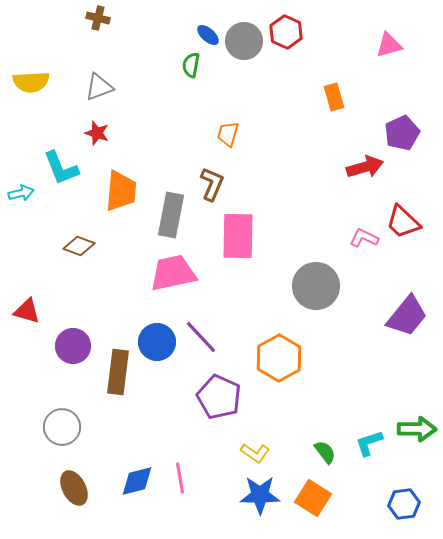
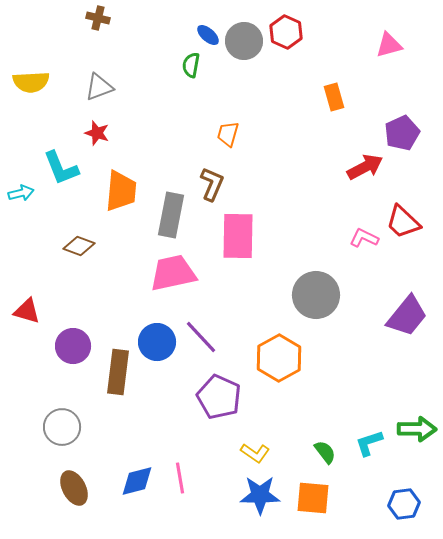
red arrow at (365, 167): rotated 12 degrees counterclockwise
gray circle at (316, 286): moved 9 px down
orange square at (313, 498): rotated 27 degrees counterclockwise
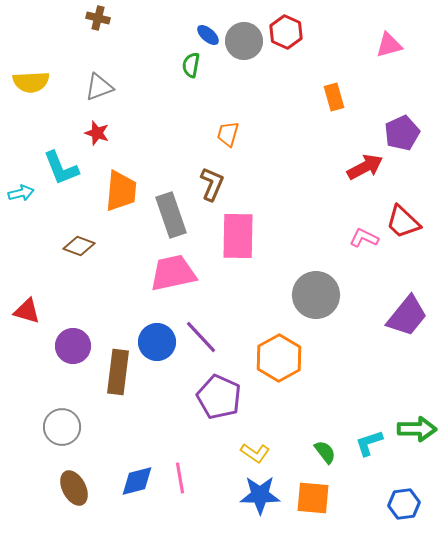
gray rectangle at (171, 215): rotated 30 degrees counterclockwise
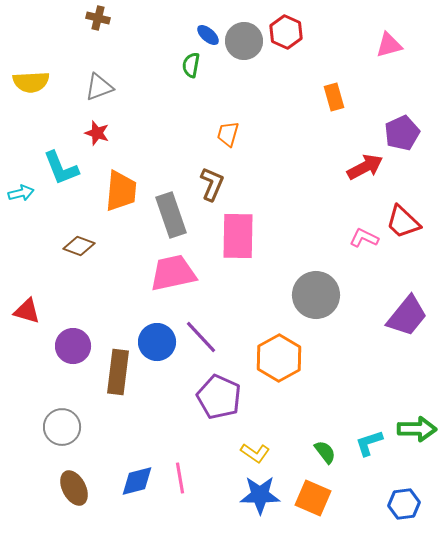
orange square at (313, 498): rotated 18 degrees clockwise
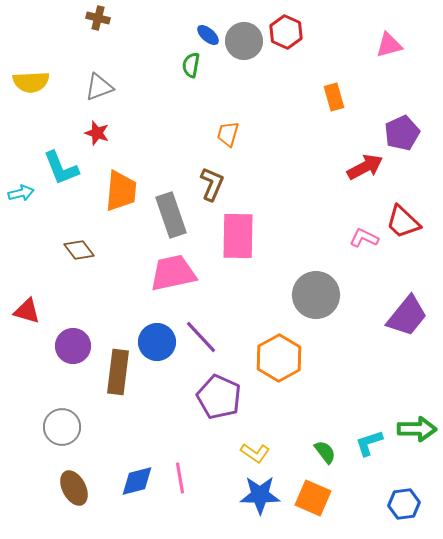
brown diamond at (79, 246): moved 4 px down; rotated 32 degrees clockwise
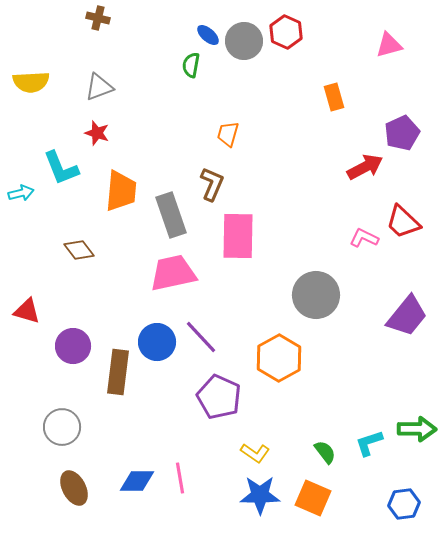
blue diamond at (137, 481): rotated 15 degrees clockwise
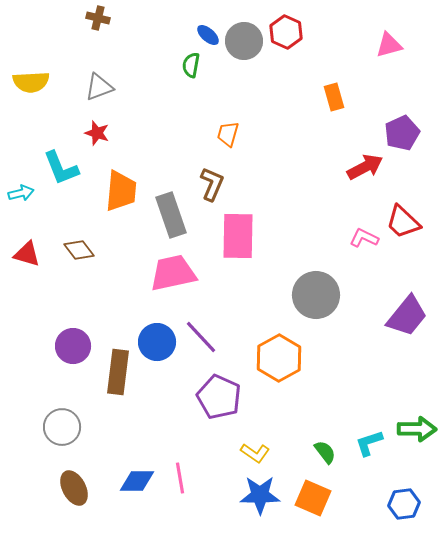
red triangle at (27, 311): moved 57 px up
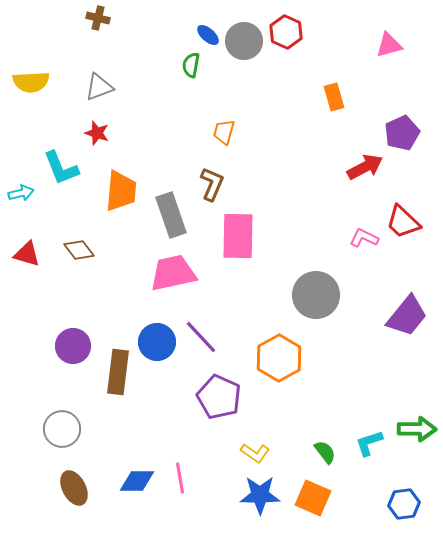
orange trapezoid at (228, 134): moved 4 px left, 2 px up
gray circle at (62, 427): moved 2 px down
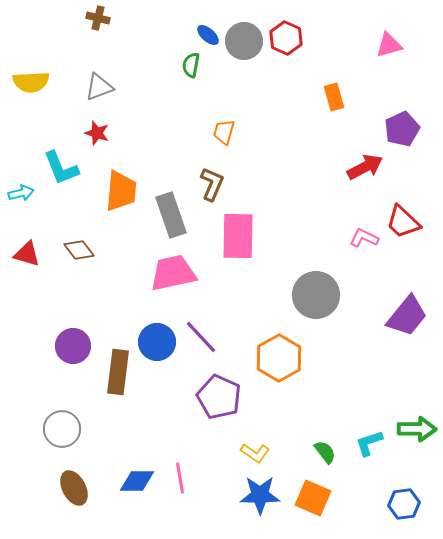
red hexagon at (286, 32): moved 6 px down
purple pentagon at (402, 133): moved 4 px up
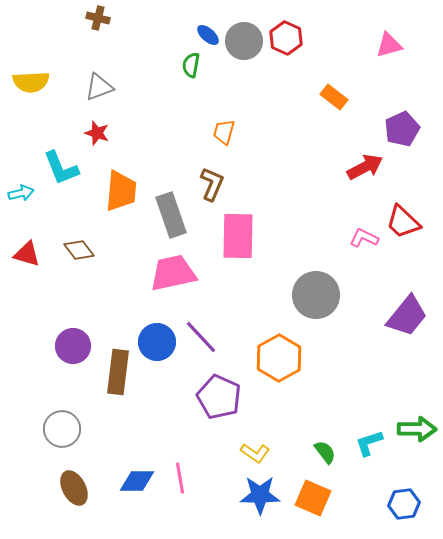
orange rectangle at (334, 97): rotated 36 degrees counterclockwise
